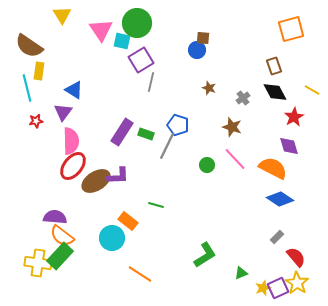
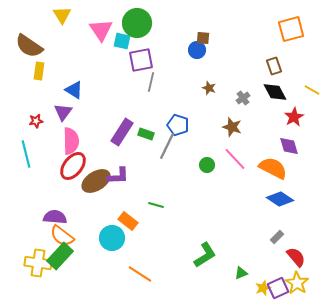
purple square at (141, 60): rotated 20 degrees clockwise
cyan line at (27, 88): moved 1 px left, 66 px down
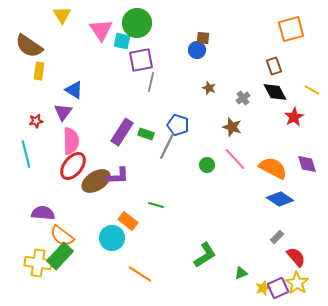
purple diamond at (289, 146): moved 18 px right, 18 px down
purple semicircle at (55, 217): moved 12 px left, 4 px up
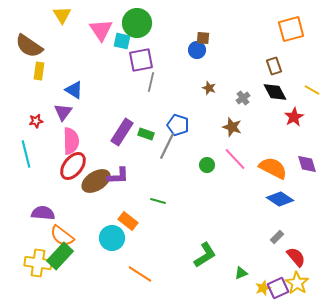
green line at (156, 205): moved 2 px right, 4 px up
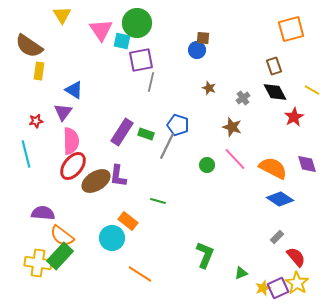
purple L-shape at (118, 176): rotated 100 degrees clockwise
green L-shape at (205, 255): rotated 36 degrees counterclockwise
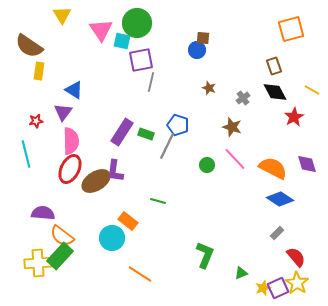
red ellipse at (73, 166): moved 3 px left, 3 px down; rotated 12 degrees counterclockwise
purple L-shape at (118, 176): moved 3 px left, 5 px up
gray rectangle at (277, 237): moved 4 px up
yellow cross at (38, 263): rotated 12 degrees counterclockwise
